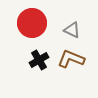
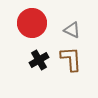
brown L-shape: rotated 64 degrees clockwise
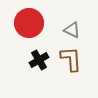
red circle: moved 3 px left
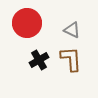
red circle: moved 2 px left
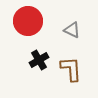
red circle: moved 1 px right, 2 px up
brown L-shape: moved 10 px down
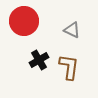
red circle: moved 4 px left
brown L-shape: moved 2 px left, 2 px up; rotated 12 degrees clockwise
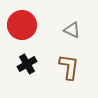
red circle: moved 2 px left, 4 px down
black cross: moved 12 px left, 4 px down
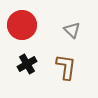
gray triangle: rotated 18 degrees clockwise
brown L-shape: moved 3 px left
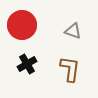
gray triangle: moved 1 px right, 1 px down; rotated 24 degrees counterclockwise
brown L-shape: moved 4 px right, 2 px down
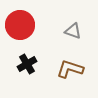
red circle: moved 2 px left
brown L-shape: rotated 80 degrees counterclockwise
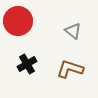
red circle: moved 2 px left, 4 px up
gray triangle: rotated 18 degrees clockwise
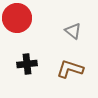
red circle: moved 1 px left, 3 px up
black cross: rotated 24 degrees clockwise
